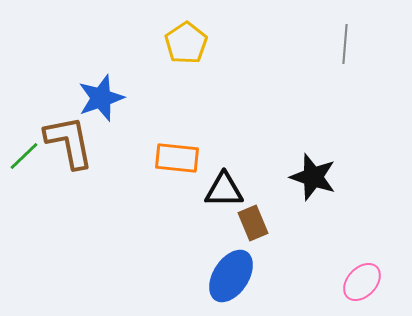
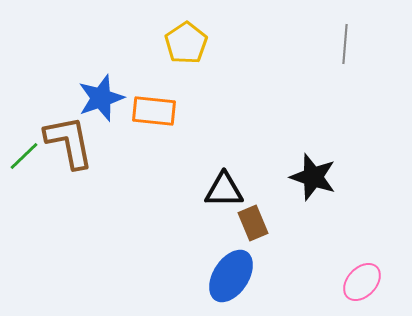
orange rectangle: moved 23 px left, 47 px up
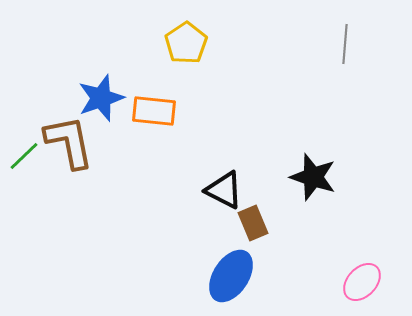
black triangle: rotated 27 degrees clockwise
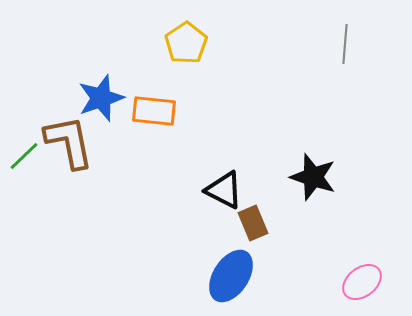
pink ellipse: rotated 9 degrees clockwise
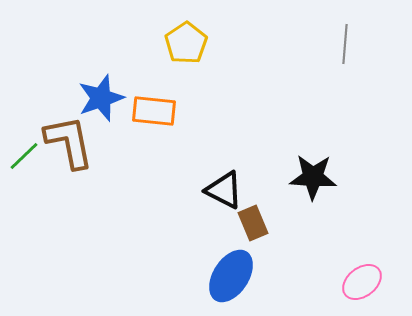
black star: rotated 15 degrees counterclockwise
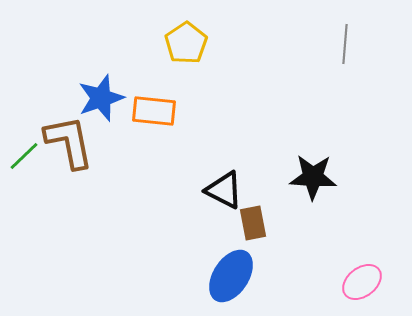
brown rectangle: rotated 12 degrees clockwise
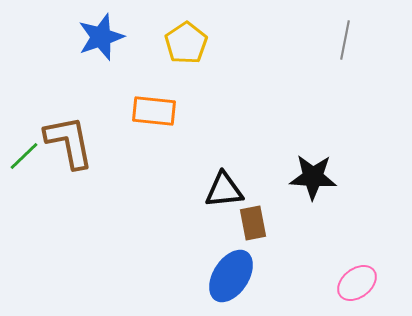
gray line: moved 4 px up; rotated 6 degrees clockwise
blue star: moved 61 px up
black triangle: rotated 33 degrees counterclockwise
pink ellipse: moved 5 px left, 1 px down
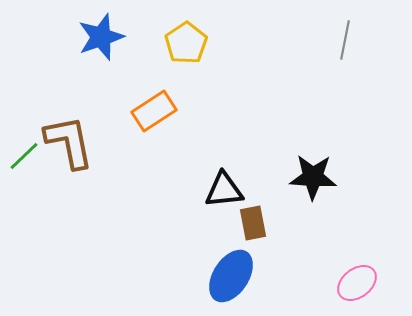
orange rectangle: rotated 39 degrees counterclockwise
